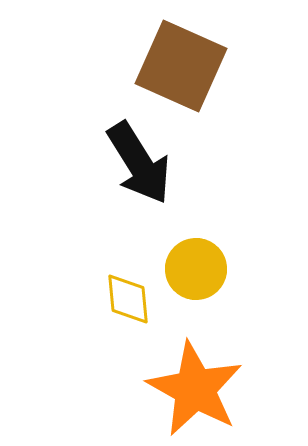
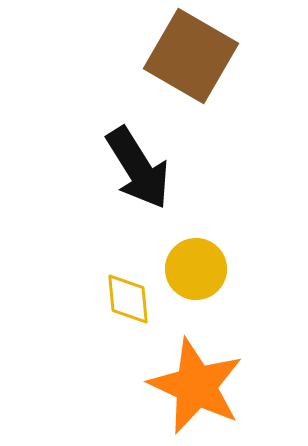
brown square: moved 10 px right, 10 px up; rotated 6 degrees clockwise
black arrow: moved 1 px left, 5 px down
orange star: moved 1 px right, 3 px up; rotated 4 degrees counterclockwise
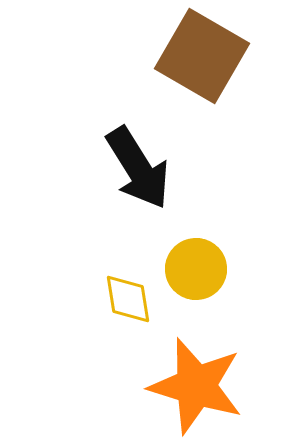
brown square: moved 11 px right
yellow diamond: rotated 4 degrees counterclockwise
orange star: rotated 8 degrees counterclockwise
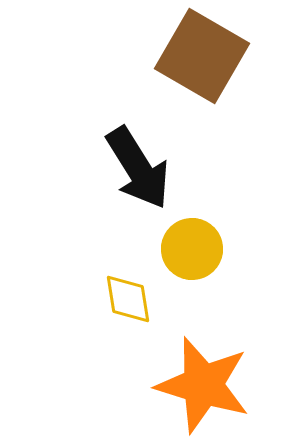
yellow circle: moved 4 px left, 20 px up
orange star: moved 7 px right, 1 px up
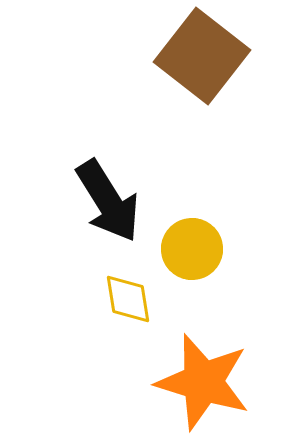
brown square: rotated 8 degrees clockwise
black arrow: moved 30 px left, 33 px down
orange star: moved 3 px up
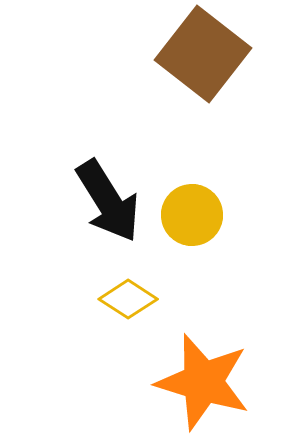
brown square: moved 1 px right, 2 px up
yellow circle: moved 34 px up
yellow diamond: rotated 48 degrees counterclockwise
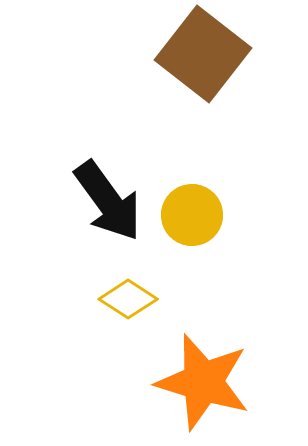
black arrow: rotated 4 degrees counterclockwise
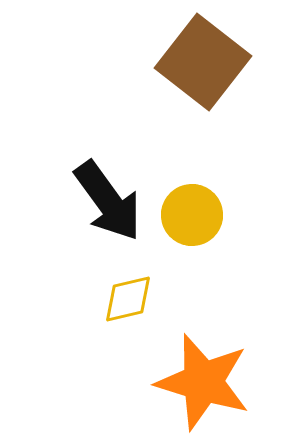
brown square: moved 8 px down
yellow diamond: rotated 46 degrees counterclockwise
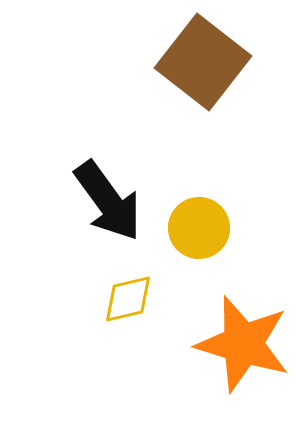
yellow circle: moved 7 px right, 13 px down
orange star: moved 40 px right, 38 px up
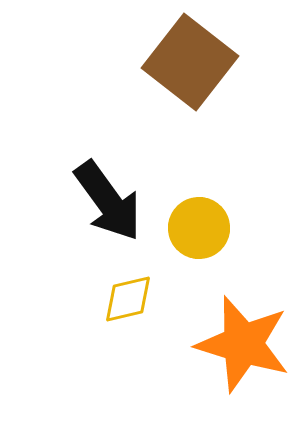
brown square: moved 13 px left
